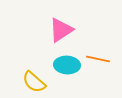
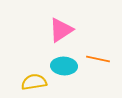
cyan ellipse: moved 3 px left, 1 px down
yellow semicircle: rotated 130 degrees clockwise
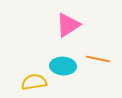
pink triangle: moved 7 px right, 5 px up
cyan ellipse: moved 1 px left
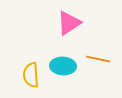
pink triangle: moved 1 px right, 2 px up
yellow semicircle: moved 3 px left, 7 px up; rotated 85 degrees counterclockwise
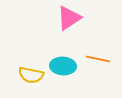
pink triangle: moved 5 px up
yellow semicircle: rotated 75 degrees counterclockwise
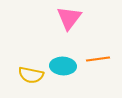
pink triangle: rotated 20 degrees counterclockwise
orange line: rotated 20 degrees counterclockwise
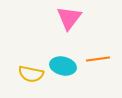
cyan ellipse: rotated 10 degrees clockwise
yellow semicircle: moved 1 px up
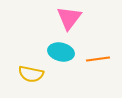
cyan ellipse: moved 2 px left, 14 px up
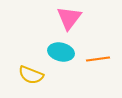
yellow semicircle: moved 1 px down; rotated 10 degrees clockwise
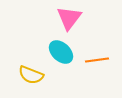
cyan ellipse: rotated 30 degrees clockwise
orange line: moved 1 px left, 1 px down
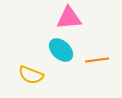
pink triangle: rotated 48 degrees clockwise
cyan ellipse: moved 2 px up
